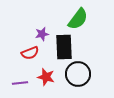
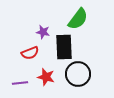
purple star: moved 1 px right, 2 px up; rotated 24 degrees clockwise
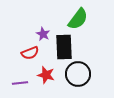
purple star: moved 2 px down; rotated 16 degrees clockwise
red star: moved 2 px up
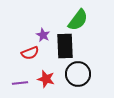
green semicircle: moved 1 px down
purple star: moved 1 px down
black rectangle: moved 1 px right, 1 px up
red star: moved 4 px down
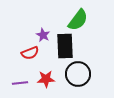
red star: rotated 18 degrees counterclockwise
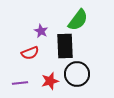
purple star: moved 2 px left, 4 px up
black circle: moved 1 px left
red star: moved 4 px right, 2 px down; rotated 12 degrees counterclockwise
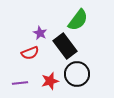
purple star: moved 1 px left, 2 px down
black rectangle: rotated 35 degrees counterclockwise
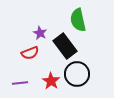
green semicircle: rotated 130 degrees clockwise
red star: moved 1 px right; rotated 24 degrees counterclockwise
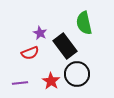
green semicircle: moved 6 px right, 3 px down
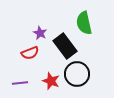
red star: rotated 12 degrees counterclockwise
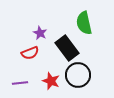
black rectangle: moved 2 px right, 2 px down
black circle: moved 1 px right, 1 px down
